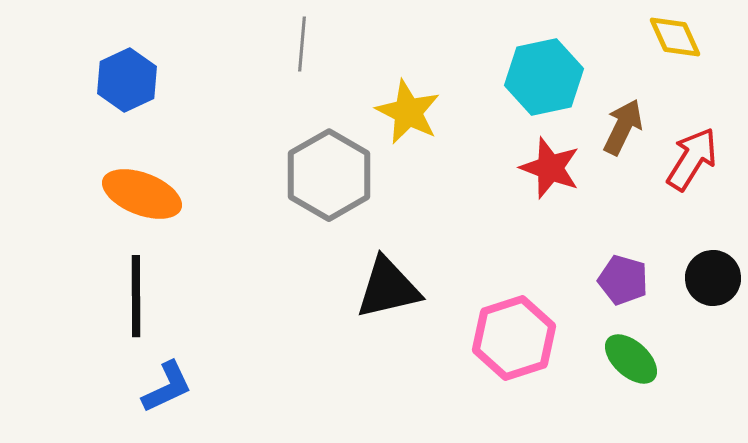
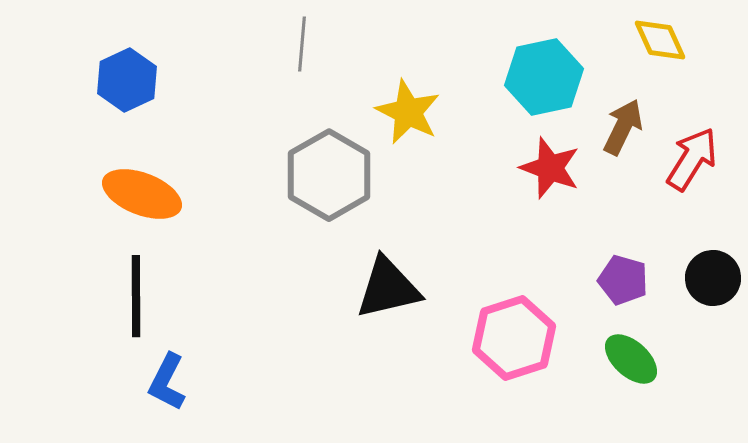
yellow diamond: moved 15 px left, 3 px down
blue L-shape: moved 5 px up; rotated 142 degrees clockwise
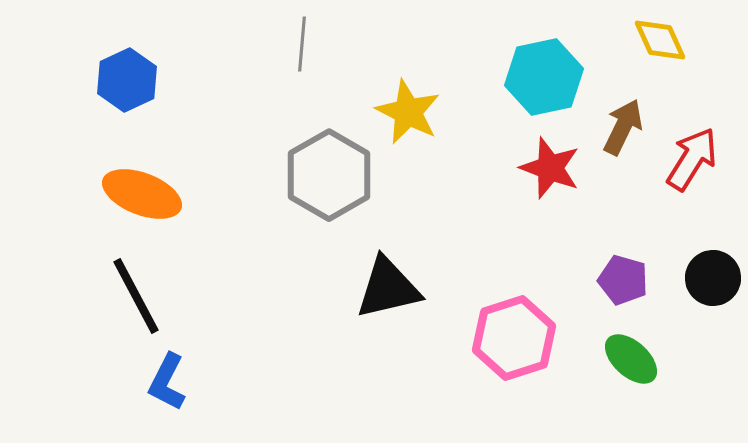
black line: rotated 28 degrees counterclockwise
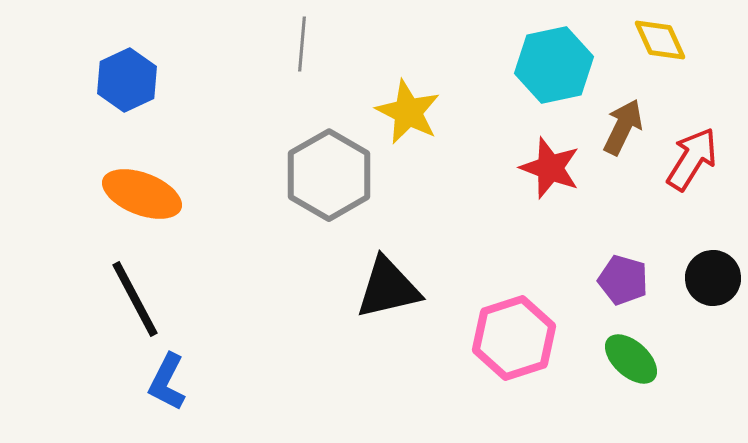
cyan hexagon: moved 10 px right, 12 px up
black line: moved 1 px left, 3 px down
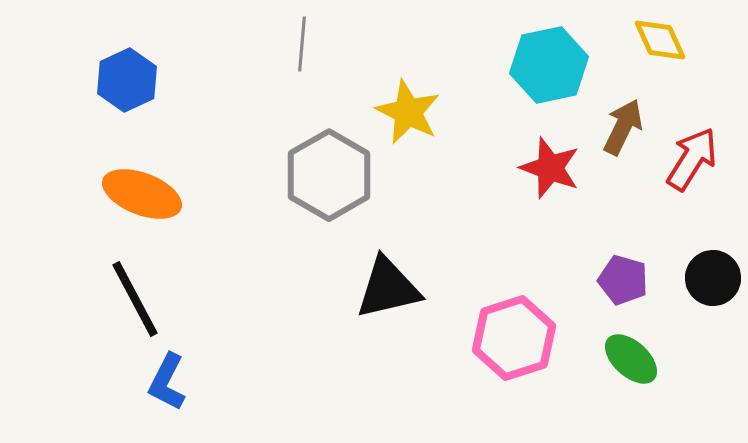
cyan hexagon: moved 5 px left
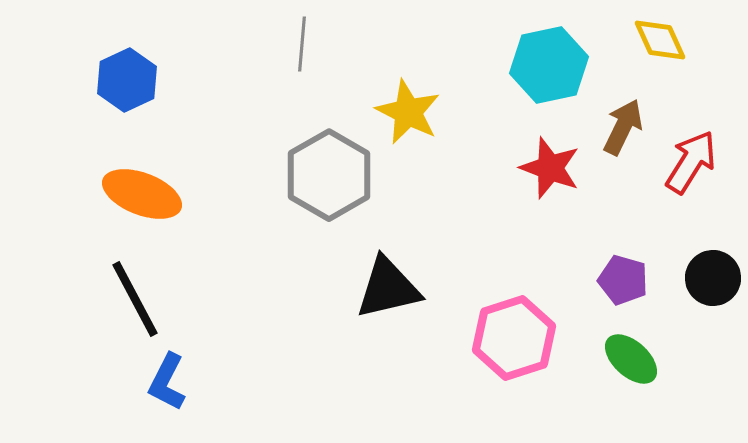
red arrow: moved 1 px left, 3 px down
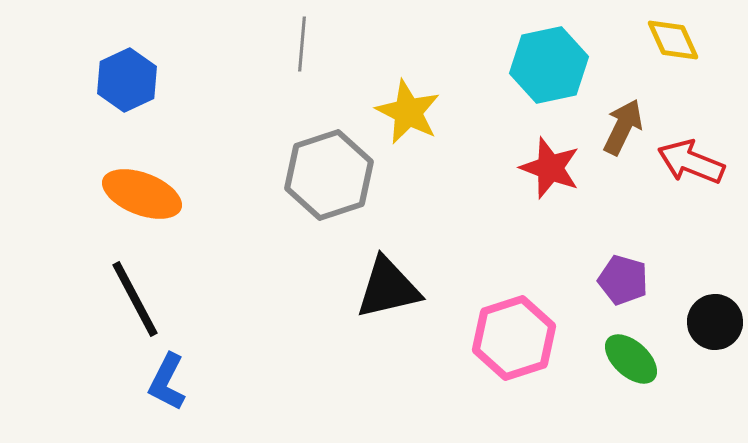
yellow diamond: moved 13 px right
red arrow: rotated 100 degrees counterclockwise
gray hexagon: rotated 12 degrees clockwise
black circle: moved 2 px right, 44 px down
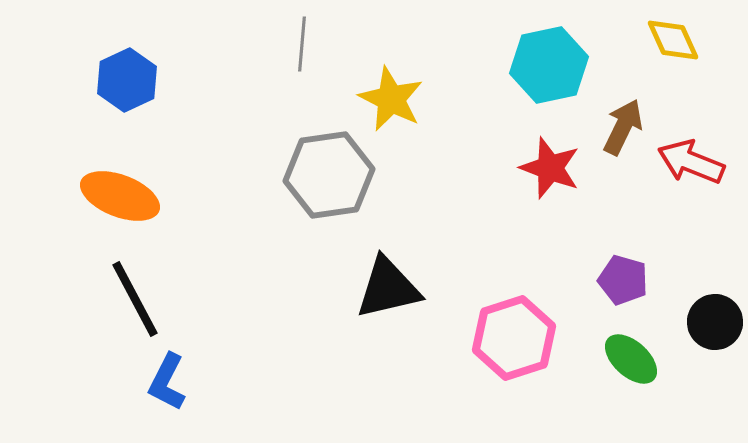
yellow star: moved 17 px left, 13 px up
gray hexagon: rotated 10 degrees clockwise
orange ellipse: moved 22 px left, 2 px down
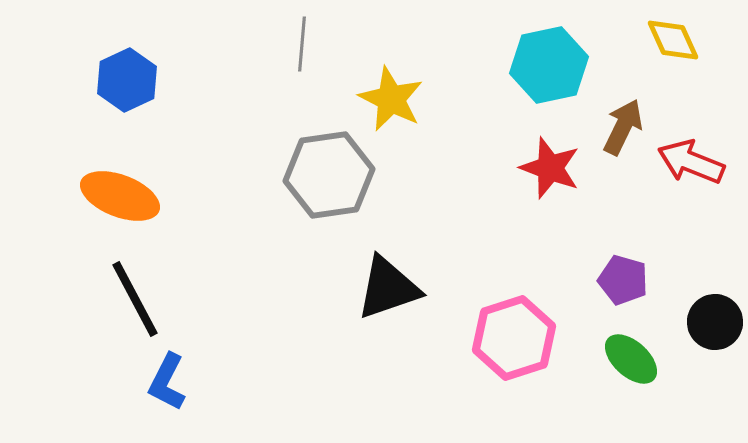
black triangle: rotated 6 degrees counterclockwise
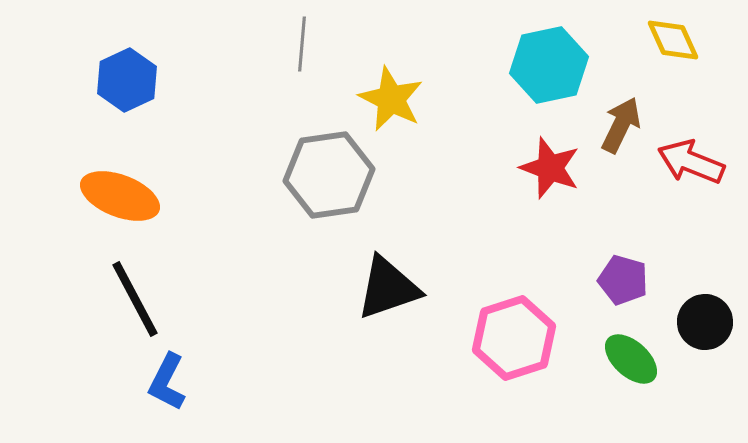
brown arrow: moved 2 px left, 2 px up
black circle: moved 10 px left
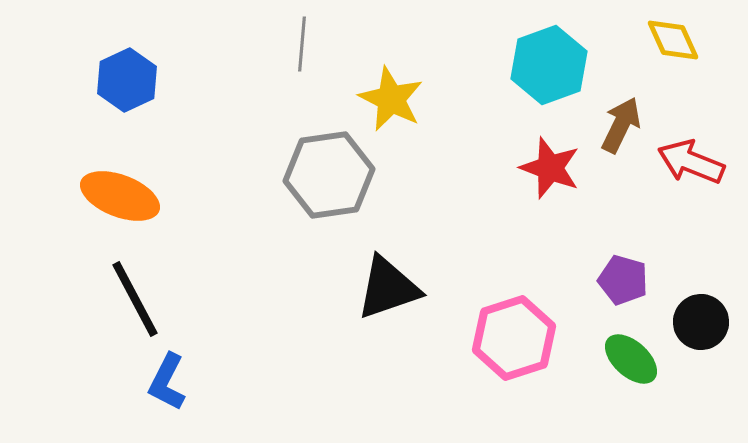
cyan hexagon: rotated 8 degrees counterclockwise
black circle: moved 4 px left
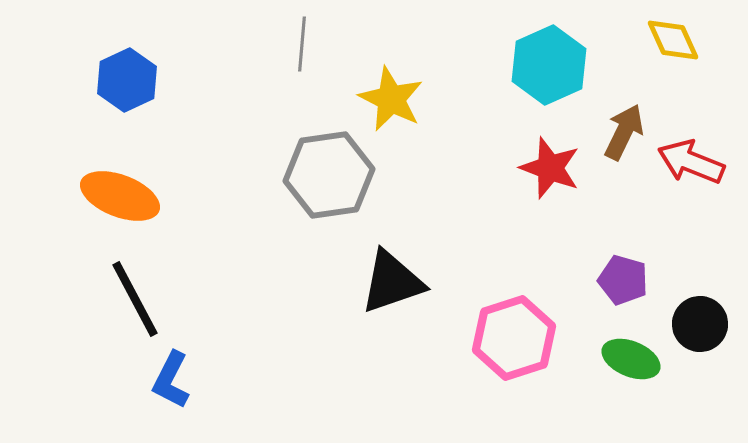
cyan hexagon: rotated 4 degrees counterclockwise
brown arrow: moved 3 px right, 7 px down
black triangle: moved 4 px right, 6 px up
black circle: moved 1 px left, 2 px down
green ellipse: rotated 20 degrees counterclockwise
blue L-shape: moved 4 px right, 2 px up
